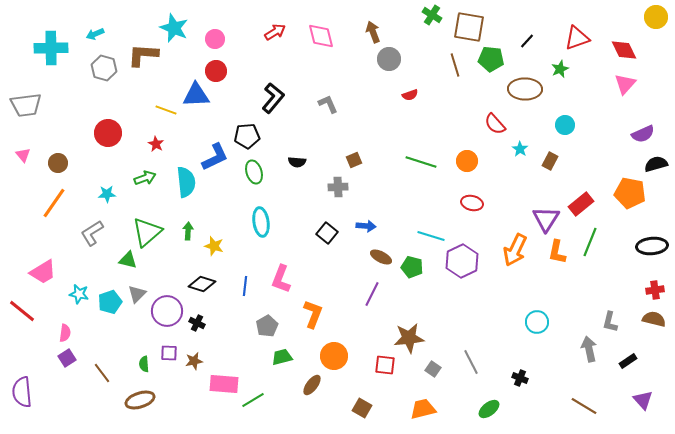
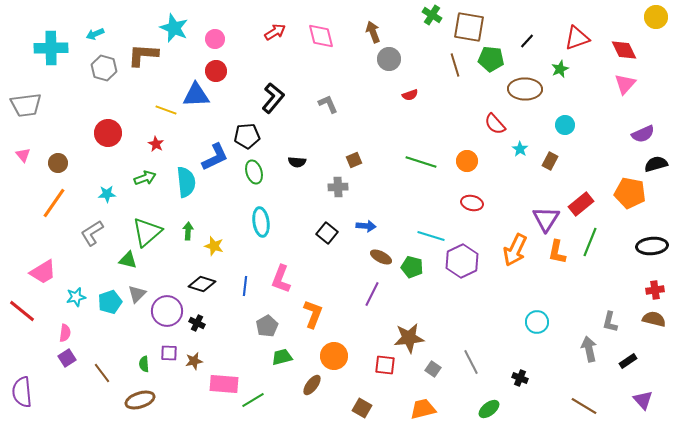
cyan star at (79, 294): moved 3 px left, 3 px down; rotated 24 degrees counterclockwise
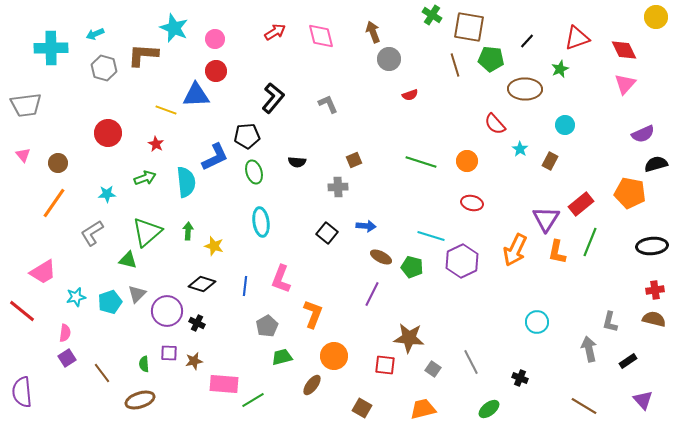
brown star at (409, 338): rotated 12 degrees clockwise
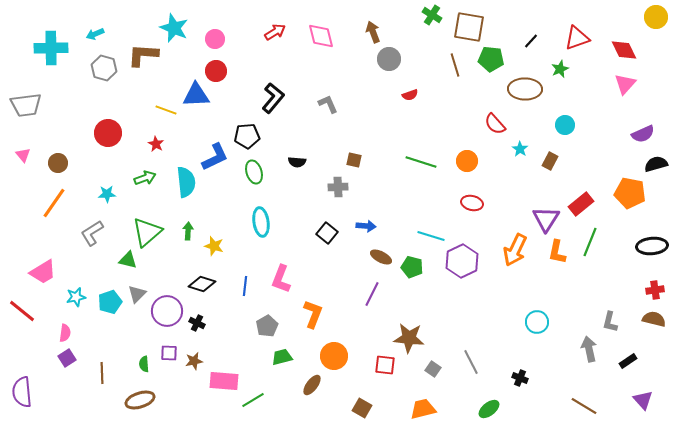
black line at (527, 41): moved 4 px right
brown square at (354, 160): rotated 35 degrees clockwise
brown line at (102, 373): rotated 35 degrees clockwise
pink rectangle at (224, 384): moved 3 px up
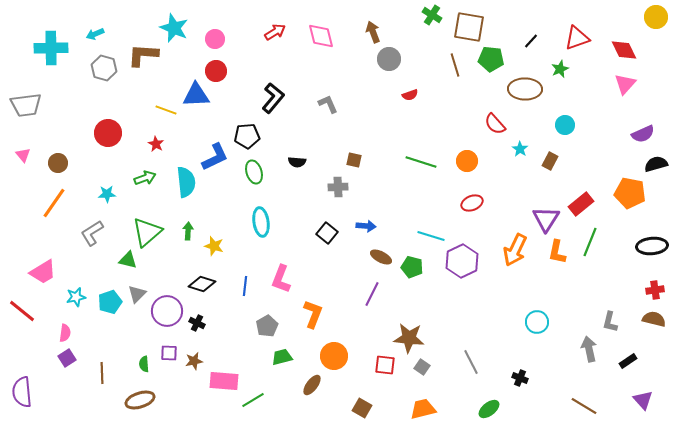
red ellipse at (472, 203): rotated 35 degrees counterclockwise
gray square at (433, 369): moved 11 px left, 2 px up
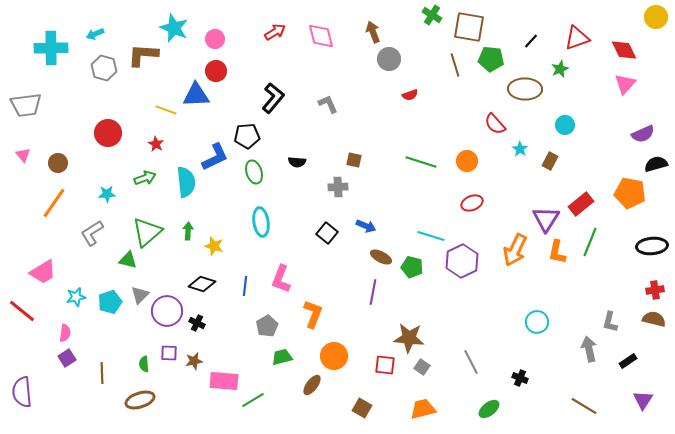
blue arrow at (366, 226): rotated 18 degrees clockwise
gray triangle at (137, 294): moved 3 px right, 1 px down
purple line at (372, 294): moved 1 px right, 2 px up; rotated 15 degrees counterclockwise
purple triangle at (643, 400): rotated 15 degrees clockwise
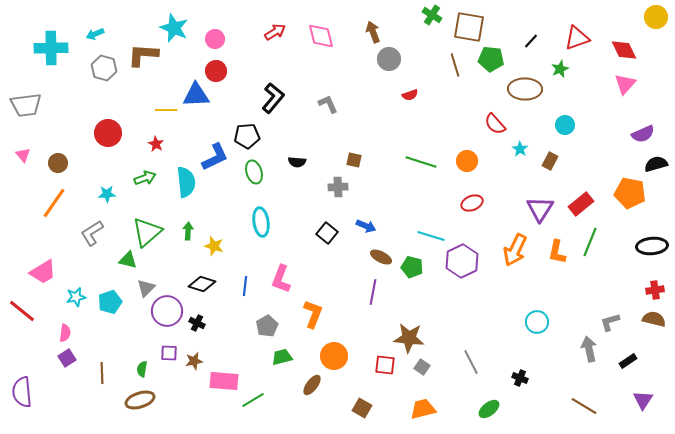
yellow line at (166, 110): rotated 20 degrees counterclockwise
purple triangle at (546, 219): moved 6 px left, 10 px up
gray triangle at (140, 295): moved 6 px right, 7 px up
gray L-shape at (610, 322): rotated 60 degrees clockwise
green semicircle at (144, 364): moved 2 px left, 5 px down; rotated 14 degrees clockwise
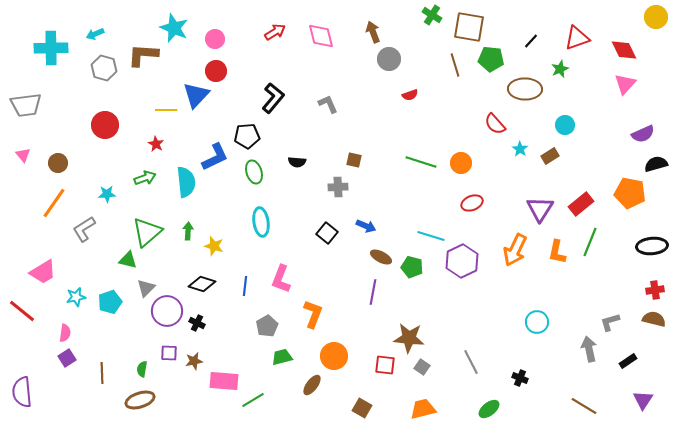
blue triangle at (196, 95): rotated 44 degrees counterclockwise
red circle at (108, 133): moved 3 px left, 8 px up
orange circle at (467, 161): moved 6 px left, 2 px down
brown rectangle at (550, 161): moved 5 px up; rotated 30 degrees clockwise
gray L-shape at (92, 233): moved 8 px left, 4 px up
